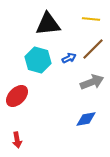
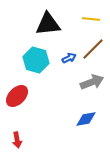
cyan hexagon: moved 2 px left
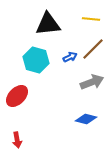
blue arrow: moved 1 px right, 1 px up
blue diamond: rotated 25 degrees clockwise
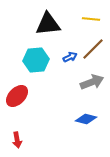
cyan hexagon: rotated 20 degrees counterclockwise
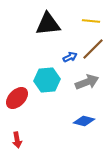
yellow line: moved 2 px down
cyan hexagon: moved 11 px right, 20 px down
gray arrow: moved 5 px left
red ellipse: moved 2 px down
blue diamond: moved 2 px left, 2 px down
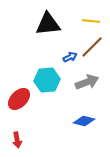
brown line: moved 1 px left, 2 px up
red ellipse: moved 2 px right, 1 px down
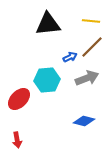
gray arrow: moved 4 px up
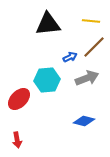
brown line: moved 2 px right
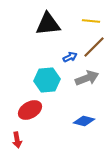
red ellipse: moved 11 px right, 11 px down; rotated 15 degrees clockwise
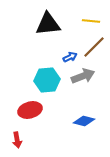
gray arrow: moved 4 px left, 2 px up
red ellipse: rotated 15 degrees clockwise
